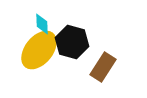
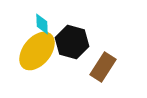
yellow ellipse: moved 2 px left, 1 px down
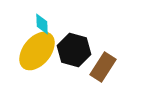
black hexagon: moved 2 px right, 8 px down
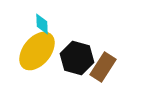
black hexagon: moved 3 px right, 8 px down
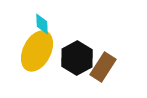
yellow ellipse: rotated 12 degrees counterclockwise
black hexagon: rotated 16 degrees clockwise
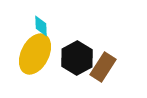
cyan diamond: moved 1 px left, 2 px down
yellow ellipse: moved 2 px left, 3 px down
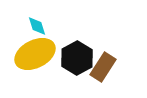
cyan diamond: moved 4 px left; rotated 15 degrees counterclockwise
yellow ellipse: rotated 36 degrees clockwise
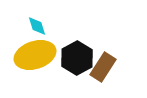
yellow ellipse: moved 1 px down; rotated 9 degrees clockwise
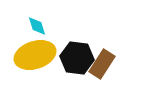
black hexagon: rotated 24 degrees counterclockwise
brown rectangle: moved 1 px left, 3 px up
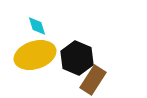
black hexagon: rotated 16 degrees clockwise
brown rectangle: moved 9 px left, 16 px down
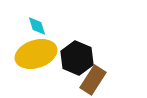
yellow ellipse: moved 1 px right, 1 px up
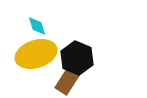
brown rectangle: moved 25 px left
